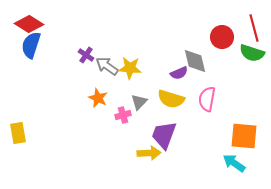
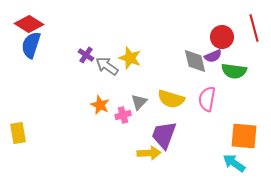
green semicircle: moved 18 px left, 18 px down; rotated 10 degrees counterclockwise
yellow star: moved 10 px up; rotated 15 degrees clockwise
purple semicircle: moved 34 px right, 17 px up
orange star: moved 2 px right, 7 px down
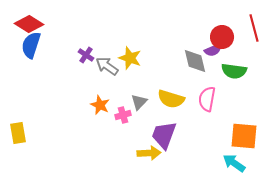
purple semicircle: moved 6 px up
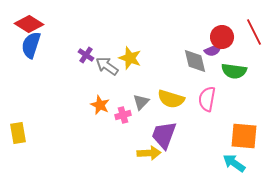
red line: moved 4 px down; rotated 12 degrees counterclockwise
gray triangle: moved 2 px right
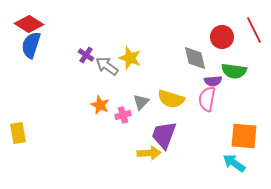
red line: moved 2 px up
purple semicircle: moved 31 px down; rotated 18 degrees clockwise
gray diamond: moved 3 px up
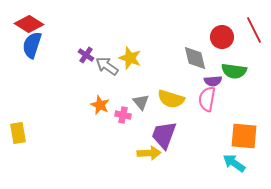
blue semicircle: moved 1 px right
gray triangle: rotated 24 degrees counterclockwise
pink cross: rotated 28 degrees clockwise
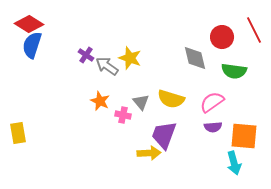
purple semicircle: moved 46 px down
pink semicircle: moved 5 px right, 3 px down; rotated 45 degrees clockwise
orange star: moved 4 px up
cyan arrow: rotated 140 degrees counterclockwise
